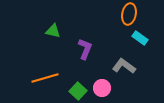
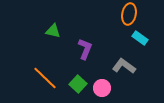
orange line: rotated 60 degrees clockwise
green square: moved 7 px up
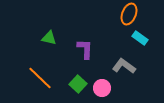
orange ellipse: rotated 10 degrees clockwise
green triangle: moved 4 px left, 7 px down
purple L-shape: rotated 20 degrees counterclockwise
orange line: moved 5 px left
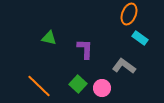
orange line: moved 1 px left, 8 px down
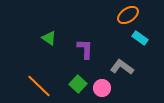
orange ellipse: moved 1 px left, 1 px down; rotated 35 degrees clockwise
green triangle: rotated 21 degrees clockwise
gray L-shape: moved 2 px left, 1 px down
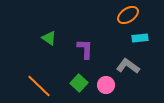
cyan rectangle: rotated 42 degrees counterclockwise
gray L-shape: moved 6 px right, 1 px up
green square: moved 1 px right, 1 px up
pink circle: moved 4 px right, 3 px up
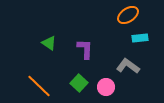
green triangle: moved 5 px down
pink circle: moved 2 px down
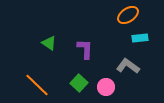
orange line: moved 2 px left, 1 px up
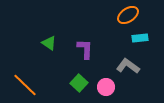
orange line: moved 12 px left
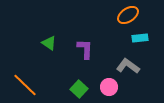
green square: moved 6 px down
pink circle: moved 3 px right
